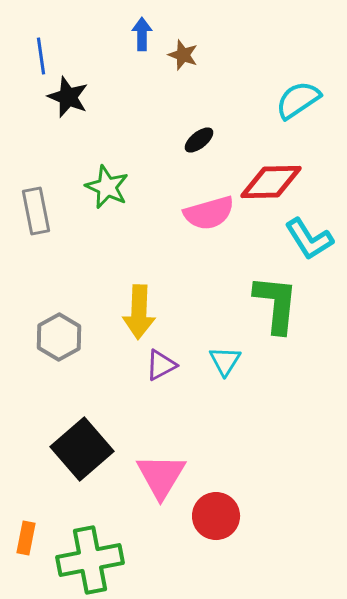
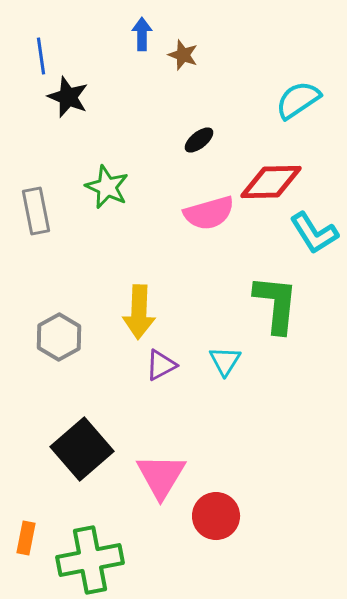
cyan L-shape: moved 5 px right, 6 px up
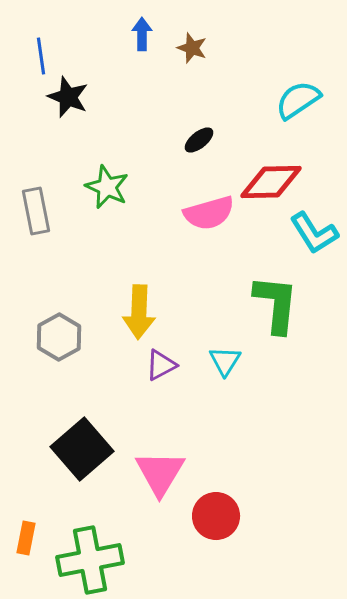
brown star: moved 9 px right, 7 px up
pink triangle: moved 1 px left, 3 px up
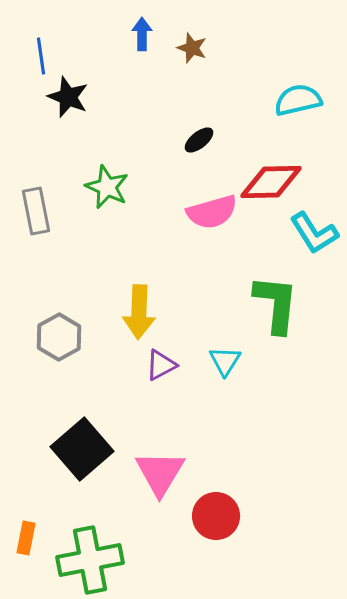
cyan semicircle: rotated 21 degrees clockwise
pink semicircle: moved 3 px right, 1 px up
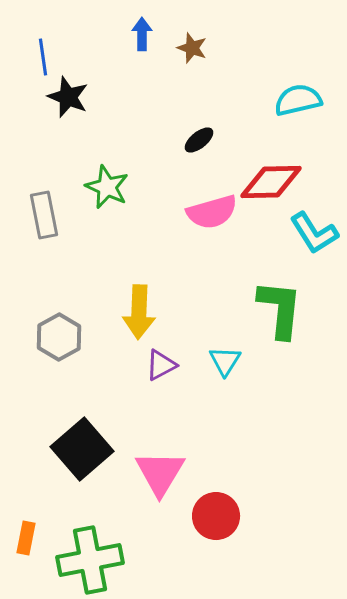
blue line: moved 2 px right, 1 px down
gray rectangle: moved 8 px right, 4 px down
green L-shape: moved 4 px right, 5 px down
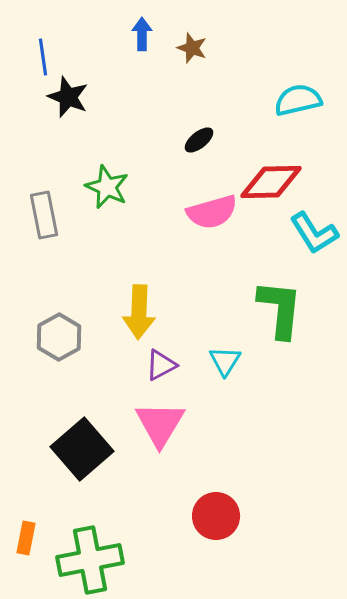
pink triangle: moved 49 px up
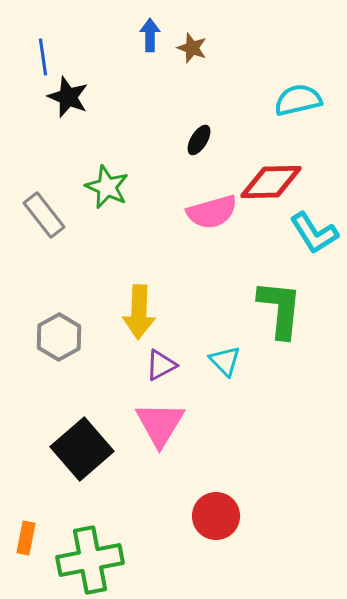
blue arrow: moved 8 px right, 1 px down
black ellipse: rotated 20 degrees counterclockwise
gray rectangle: rotated 27 degrees counterclockwise
cyan triangle: rotated 16 degrees counterclockwise
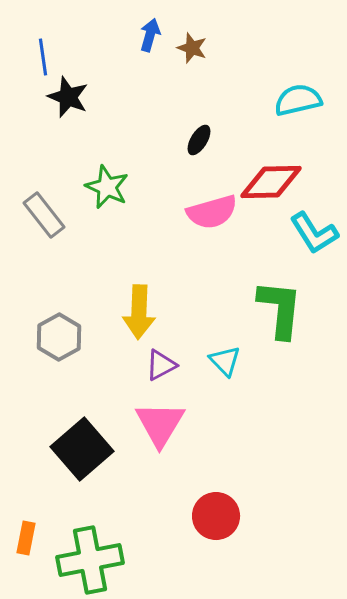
blue arrow: rotated 16 degrees clockwise
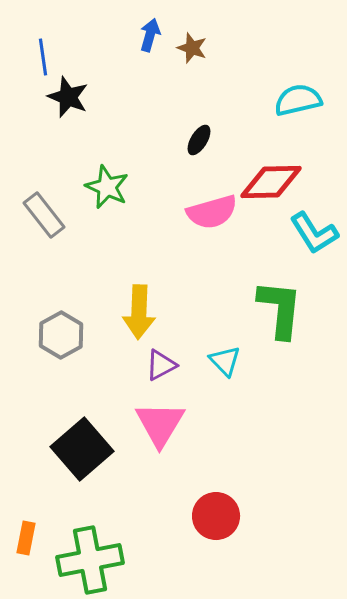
gray hexagon: moved 2 px right, 2 px up
